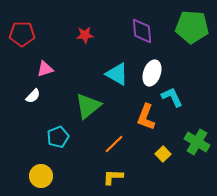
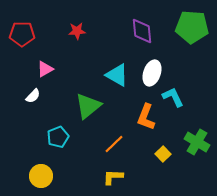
red star: moved 8 px left, 4 px up
pink triangle: rotated 12 degrees counterclockwise
cyan triangle: moved 1 px down
cyan L-shape: moved 1 px right
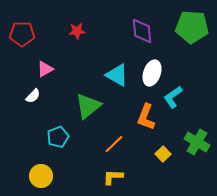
cyan L-shape: rotated 100 degrees counterclockwise
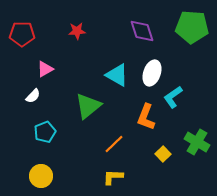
purple diamond: rotated 12 degrees counterclockwise
cyan pentagon: moved 13 px left, 5 px up
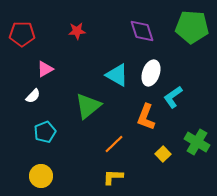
white ellipse: moved 1 px left
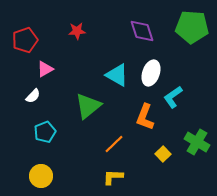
red pentagon: moved 3 px right, 6 px down; rotated 20 degrees counterclockwise
orange L-shape: moved 1 px left
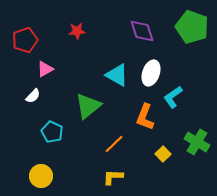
green pentagon: rotated 16 degrees clockwise
cyan pentagon: moved 7 px right; rotated 25 degrees counterclockwise
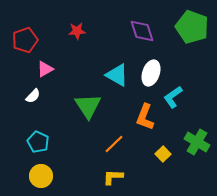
green triangle: rotated 24 degrees counterclockwise
cyan pentagon: moved 14 px left, 10 px down
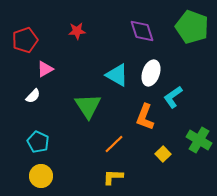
green cross: moved 2 px right, 2 px up
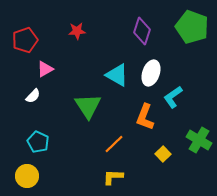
purple diamond: rotated 36 degrees clockwise
yellow circle: moved 14 px left
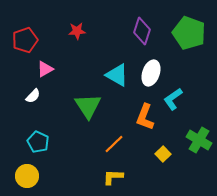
green pentagon: moved 3 px left, 6 px down
cyan L-shape: moved 2 px down
